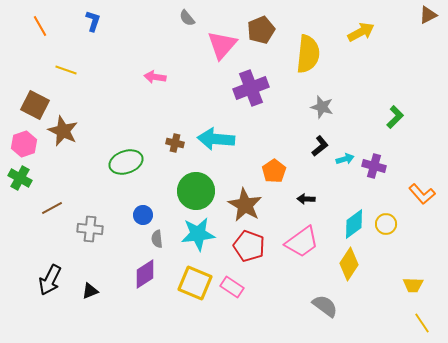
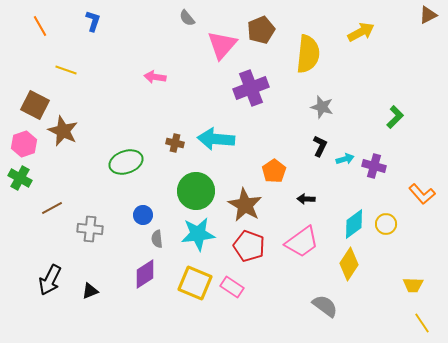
black L-shape at (320, 146): rotated 25 degrees counterclockwise
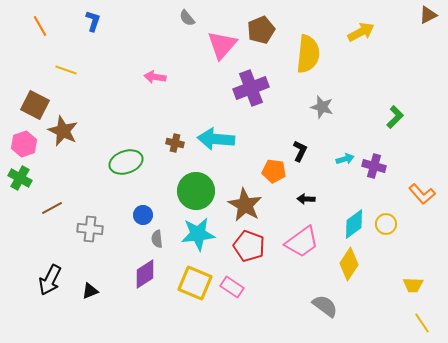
black L-shape at (320, 146): moved 20 px left, 5 px down
orange pentagon at (274, 171): rotated 30 degrees counterclockwise
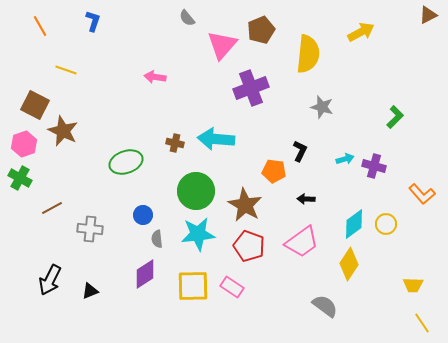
yellow square at (195, 283): moved 2 px left, 3 px down; rotated 24 degrees counterclockwise
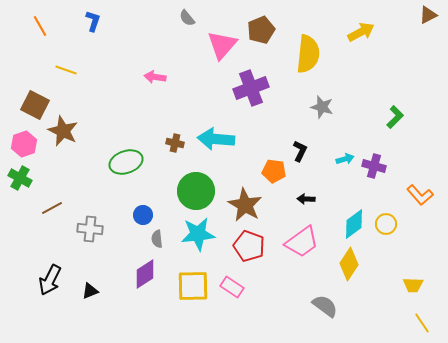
orange L-shape at (422, 194): moved 2 px left, 1 px down
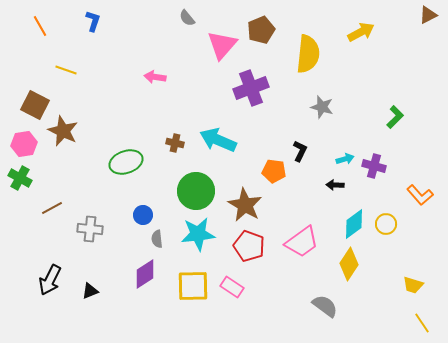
cyan arrow at (216, 139): moved 2 px right, 1 px down; rotated 18 degrees clockwise
pink hexagon at (24, 144): rotated 10 degrees clockwise
black arrow at (306, 199): moved 29 px right, 14 px up
yellow trapezoid at (413, 285): rotated 15 degrees clockwise
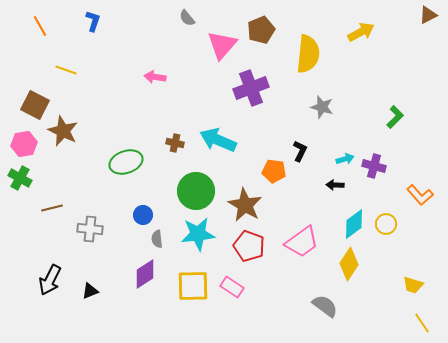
brown line at (52, 208): rotated 15 degrees clockwise
